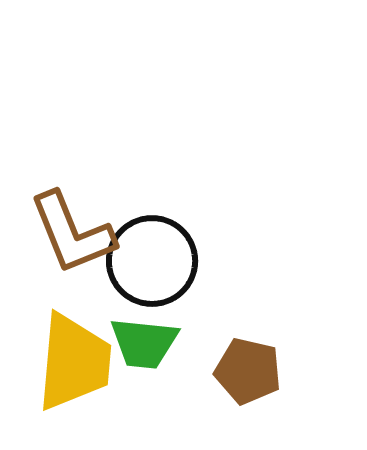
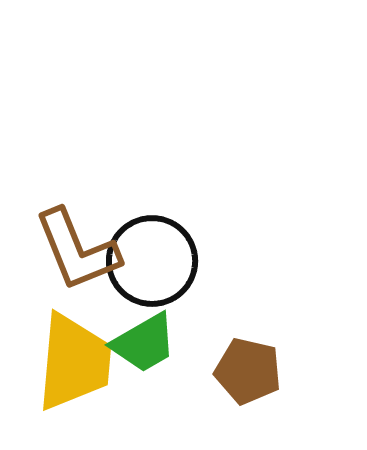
brown L-shape: moved 5 px right, 17 px down
green trapezoid: rotated 36 degrees counterclockwise
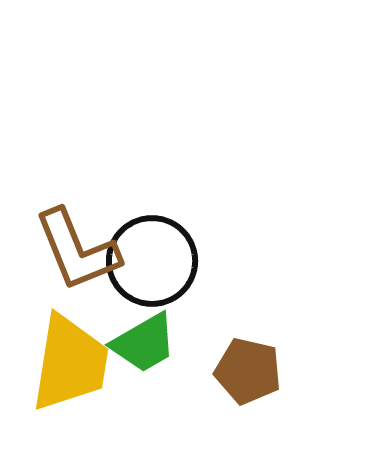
yellow trapezoid: moved 4 px left, 1 px down; rotated 4 degrees clockwise
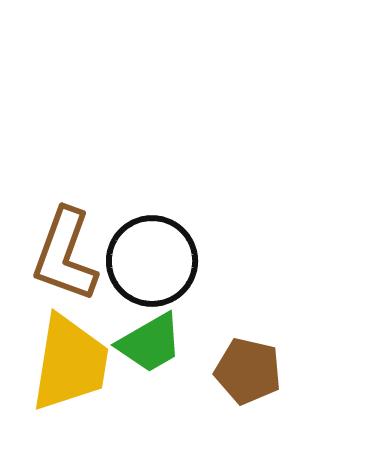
brown L-shape: moved 12 px left, 5 px down; rotated 42 degrees clockwise
green trapezoid: moved 6 px right
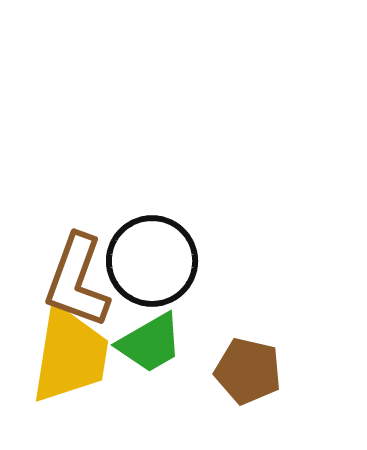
brown L-shape: moved 12 px right, 26 px down
yellow trapezoid: moved 8 px up
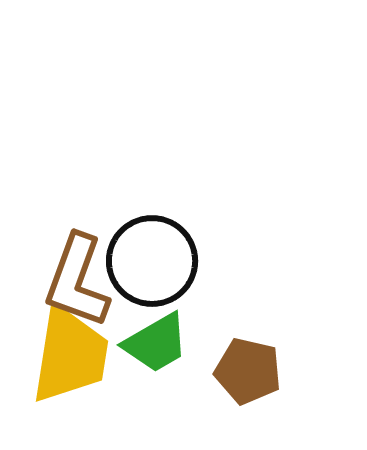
green trapezoid: moved 6 px right
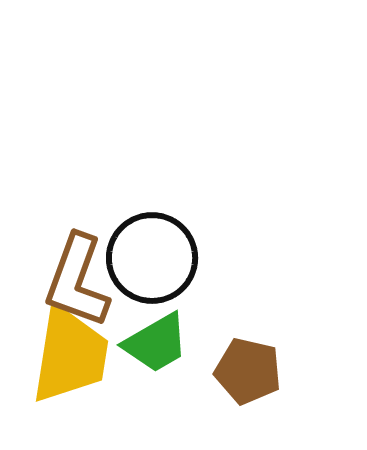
black circle: moved 3 px up
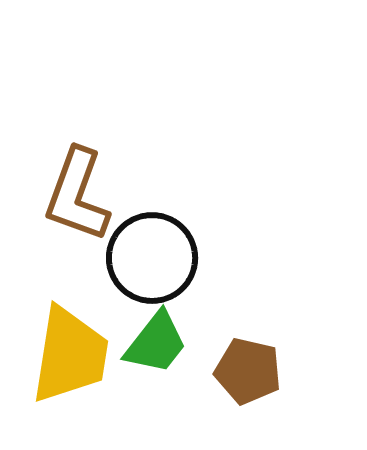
brown L-shape: moved 86 px up
green trapezoid: rotated 22 degrees counterclockwise
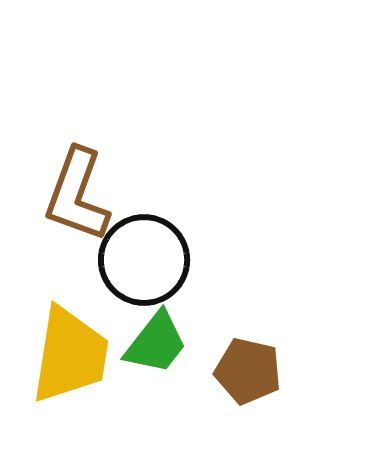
black circle: moved 8 px left, 2 px down
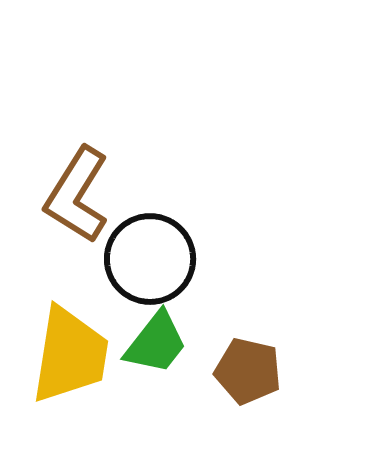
brown L-shape: rotated 12 degrees clockwise
black circle: moved 6 px right, 1 px up
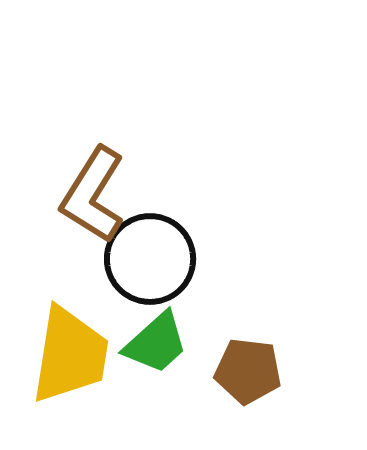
brown L-shape: moved 16 px right
green trapezoid: rotated 10 degrees clockwise
brown pentagon: rotated 6 degrees counterclockwise
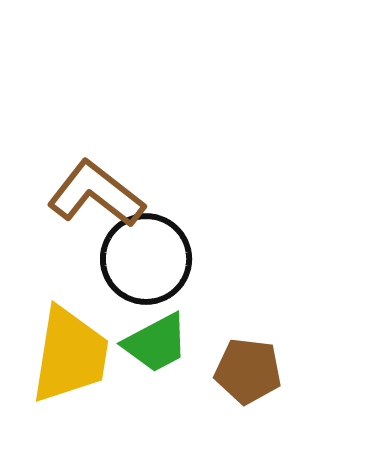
brown L-shape: moved 3 px right, 1 px up; rotated 96 degrees clockwise
black circle: moved 4 px left
green trapezoid: rotated 14 degrees clockwise
